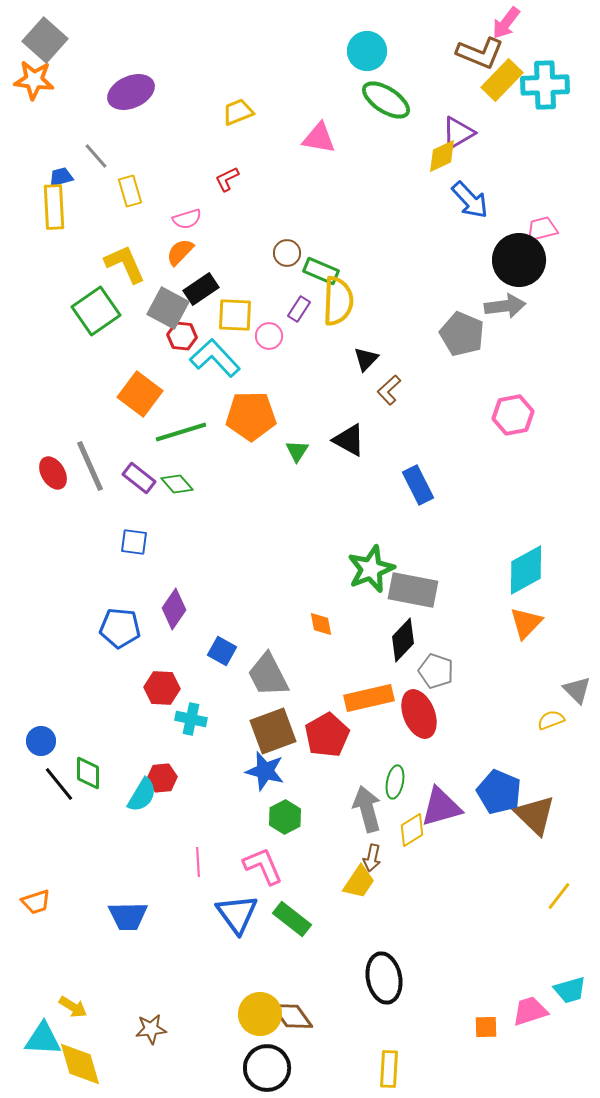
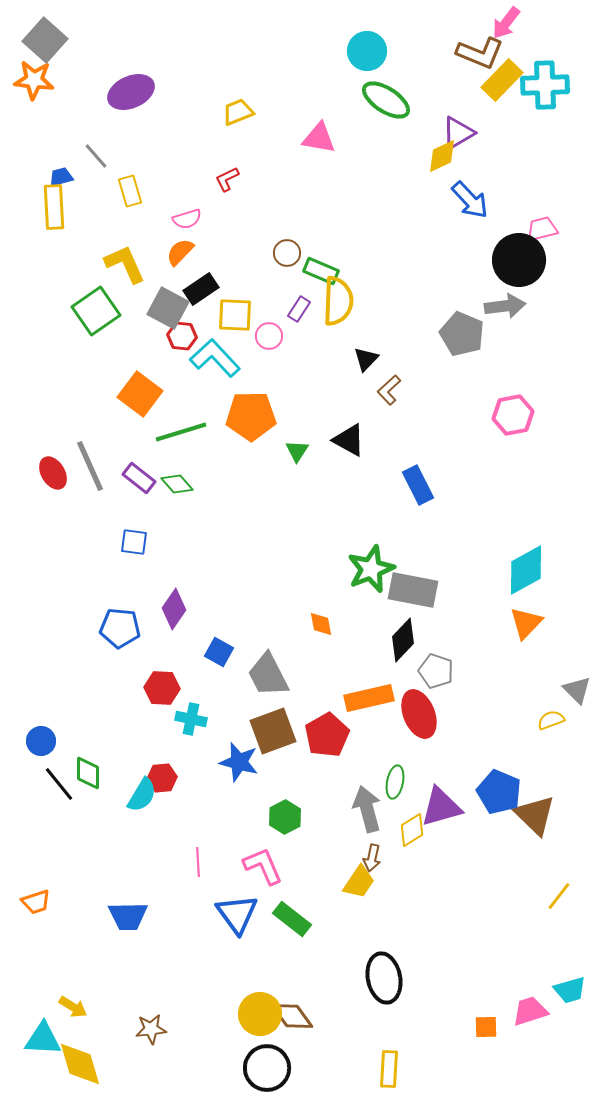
blue square at (222, 651): moved 3 px left, 1 px down
blue star at (265, 771): moved 26 px left, 9 px up
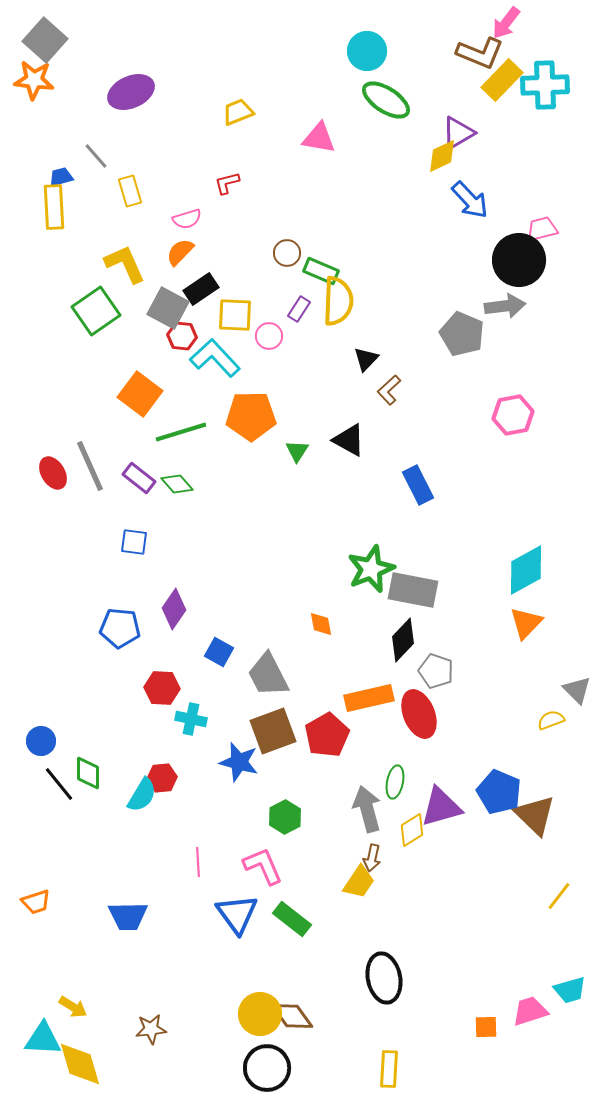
red L-shape at (227, 179): moved 4 px down; rotated 12 degrees clockwise
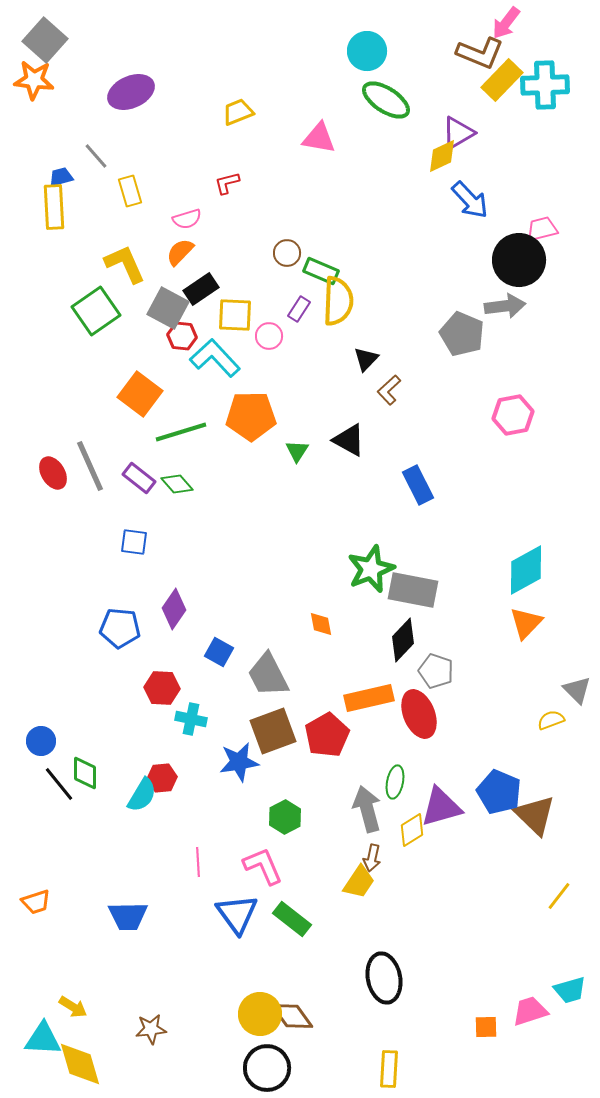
blue star at (239, 762): rotated 24 degrees counterclockwise
green diamond at (88, 773): moved 3 px left
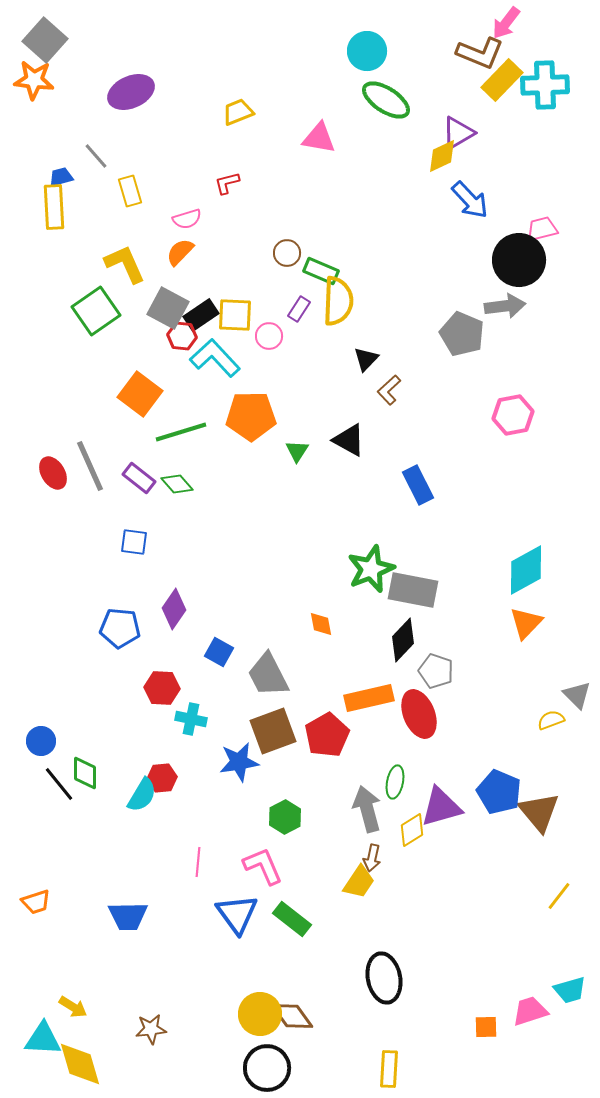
black rectangle at (201, 289): moved 26 px down
gray triangle at (577, 690): moved 5 px down
brown triangle at (535, 815): moved 4 px right, 3 px up; rotated 6 degrees clockwise
pink line at (198, 862): rotated 8 degrees clockwise
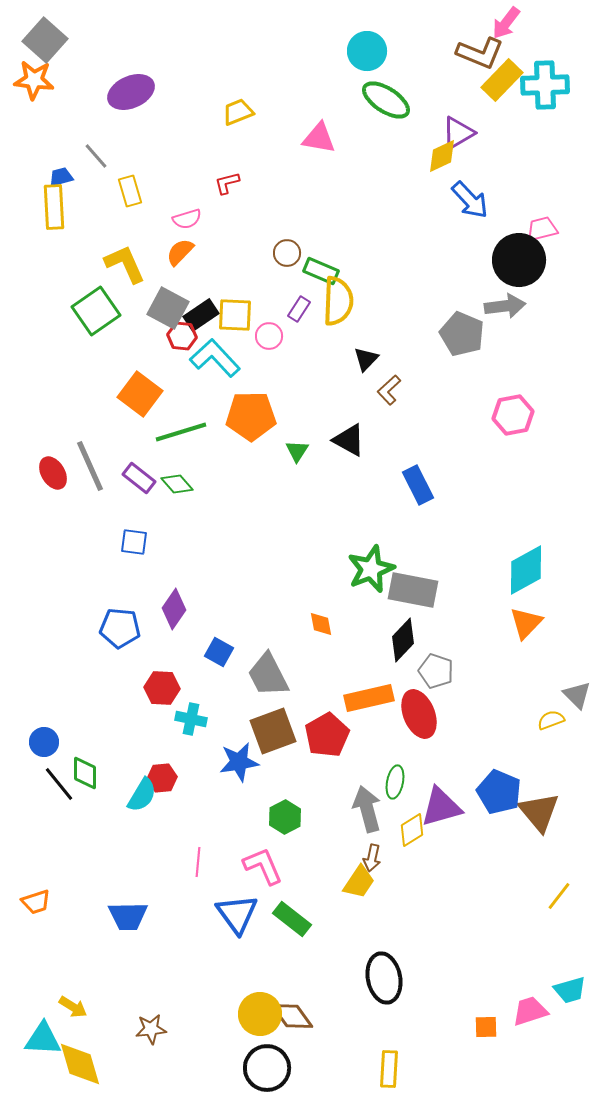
blue circle at (41, 741): moved 3 px right, 1 px down
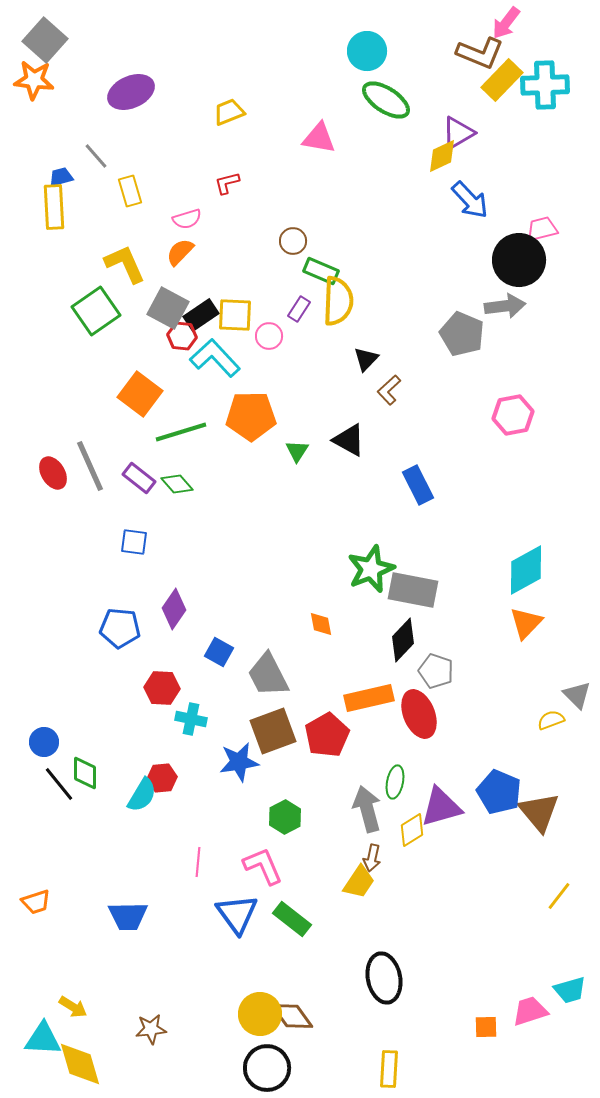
yellow trapezoid at (238, 112): moved 9 px left
brown circle at (287, 253): moved 6 px right, 12 px up
